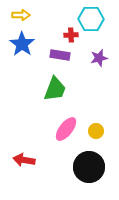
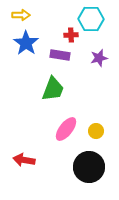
blue star: moved 4 px right, 1 px up
green trapezoid: moved 2 px left
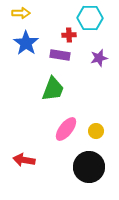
yellow arrow: moved 2 px up
cyan hexagon: moved 1 px left, 1 px up
red cross: moved 2 px left
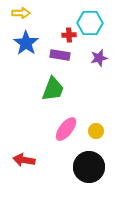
cyan hexagon: moved 5 px down
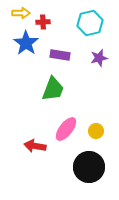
cyan hexagon: rotated 15 degrees counterclockwise
red cross: moved 26 px left, 13 px up
red arrow: moved 11 px right, 14 px up
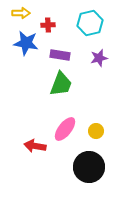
red cross: moved 5 px right, 3 px down
blue star: rotated 25 degrees counterclockwise
green trapezoid: moved 8 px right, 5 px up
pink ellipse: moved 1 px left
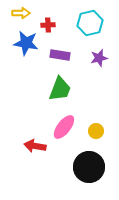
green trapezoid: moved 1 px left, 5 px down
pink ellipse: moved 1 px left, 2 px up
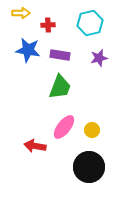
blue star: moved 2 px right, 7 px down
green trapezoid: moved 2 px up
yellow circle: moved 4 px left, 1 px up
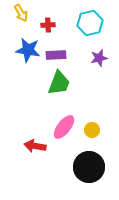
yellow arrow: rotated 60 degrees clockwise
purple rectangle: moved 4 px left; rotated 12 degrees counterclockwise
green trapezoid: moved 1 px left, 4 px up
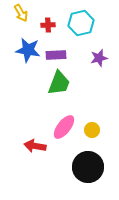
cyan hexagon: moved 9 px left
black circle: moved 1 px left
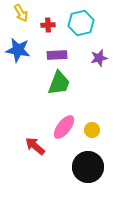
blue star: moved 10 px left
purple rectangle: moved 1 px right
red arrow: rotated 30 degrees clockwise
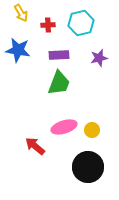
purple rectangle: moved 2 px right
pink ellipse: rotated 35 degrees clockwise
